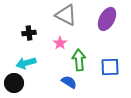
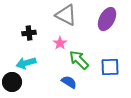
green arrow: rotated 40 degrees counterclockwise
black circle: moved 2 px left, 1 px up
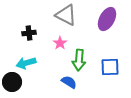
green arrow: rotated 130 degrees counterclockwise
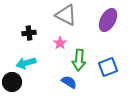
purple ellipse: moved 1 px right, 1 px down
blue square: moved 2 px left; rotated 18 degrees counterclockwise
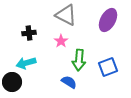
pink star: moved 1 px right, 2 px up
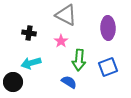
purple ellipse: moved 8 px down; rotated 30 degrees counterclockwise
black cross: rotated 16 degrees clockwise
cyan arrow: moved 5 px right
black circle: moved 1 px right
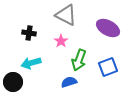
purple ellipse: rotated 60 degrees counterclockwise
green arrow: rotated 15 degrees clockwise
blue semicircle: rotated 49 degrees counterclockwise
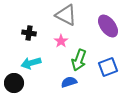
purple ellipse: moved 2 px up; rotated 25 degrees clockwise
black circle: moved 1 px right, 1 px down
